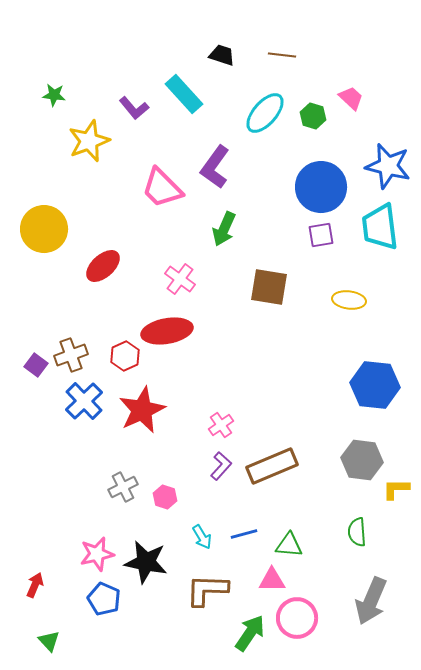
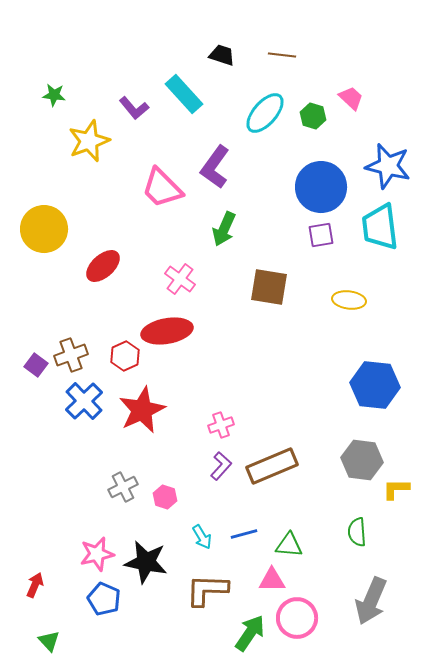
pink cross at (221, 425): rotated 15 degrees clockwise
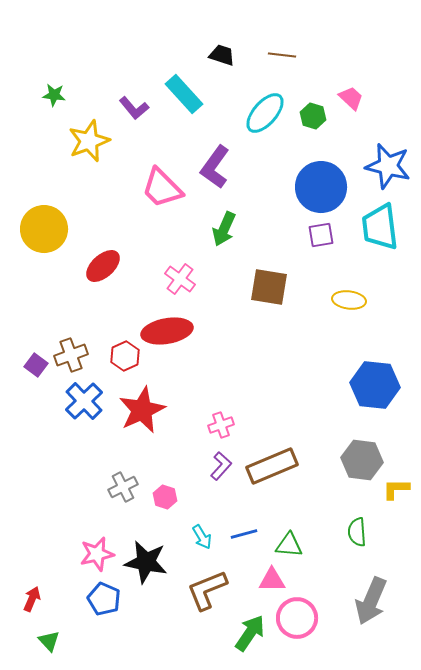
red arrow at (35, 585): moved 3 px left, 14 px down
brown L-shape at (207, 590): rotated 24 degrees counterclockwise
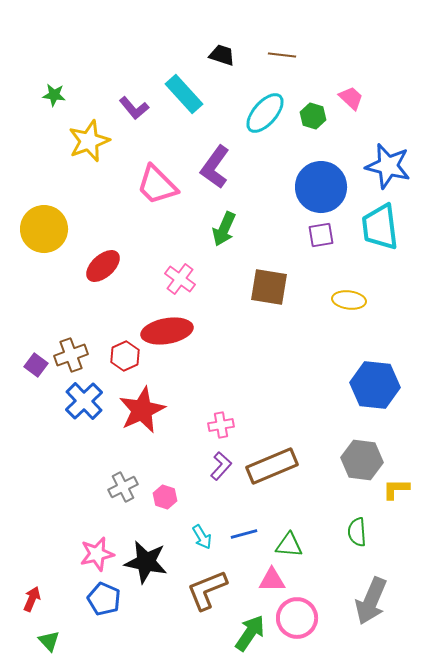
pink trapezoid at (162, 188): moved 5 px left, 3 px up
pink cross at (221, 425): rotated 10 degrees clockwise
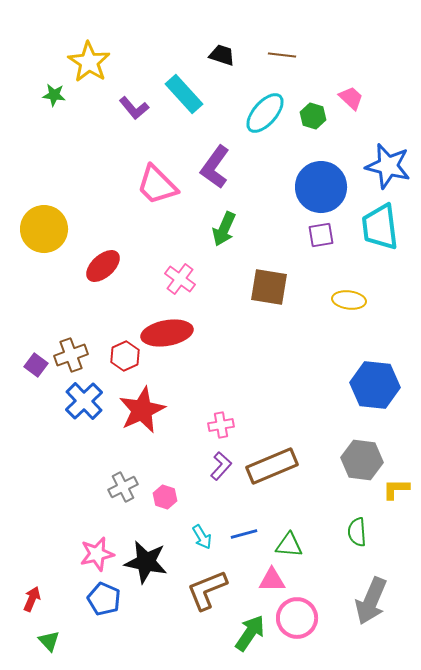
yellow star at (89, 141): moved 79 px up; rotated 18 degrees counterclockwise
red ellipse at (167, 331): moved 2 px down
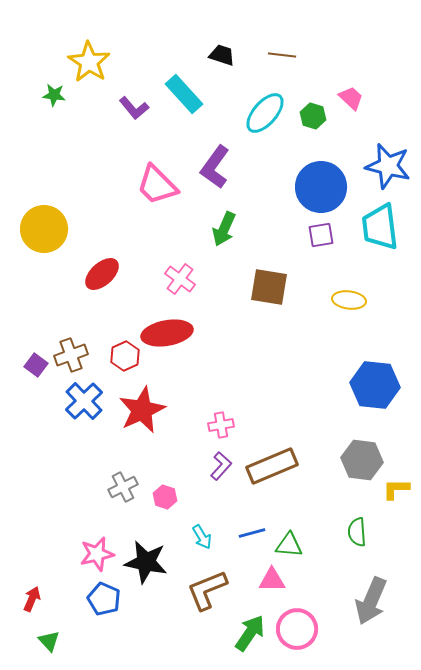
red ellipse at (103, 266): moved 1 px left, 8 px down
blue line at (244, 534): moved 8 px right, 1 px up
pink circle at (297, 618): moved 11 px down
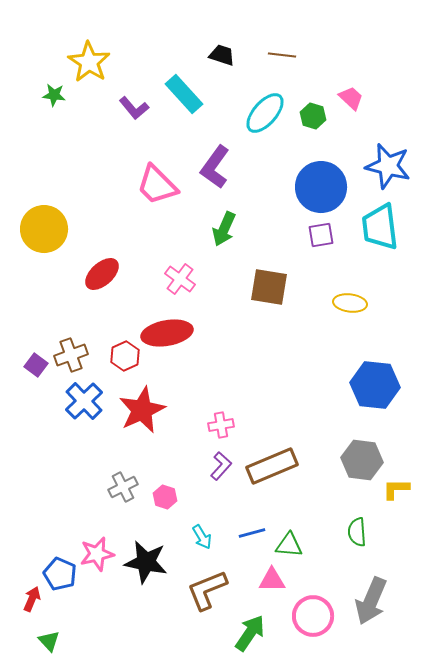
yellow ellipse at (349, 300): moved 1 px right, 3 px down
blue pentagon at (104, 599): moved 44 px left, 25 px up
pink circle at (297, 629): moved 16 px right, 13 px up
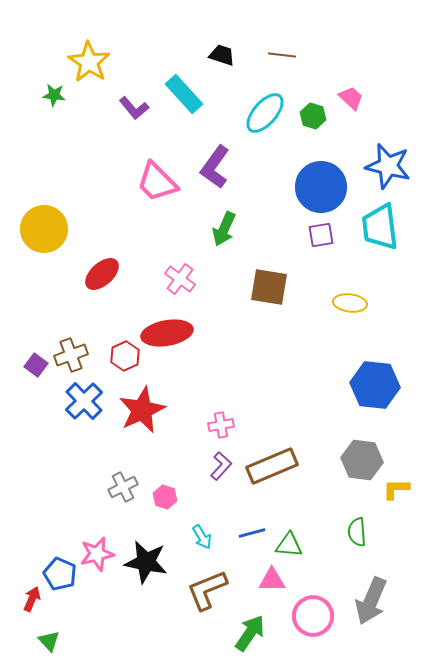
pink trapezoid at (157, 185): moved 3 px up
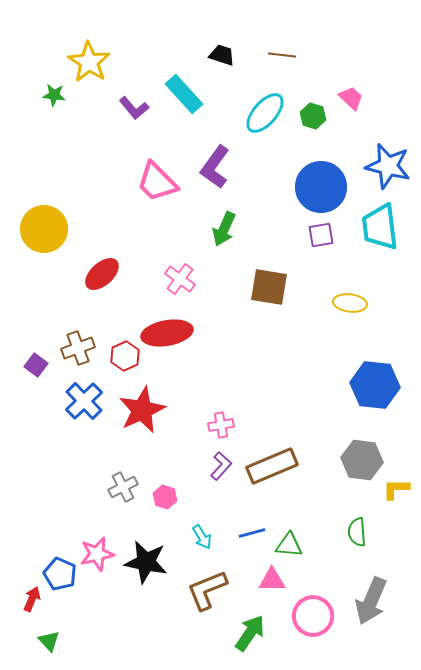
brown cross at (71, 355): moved 7 px right, 7 px up
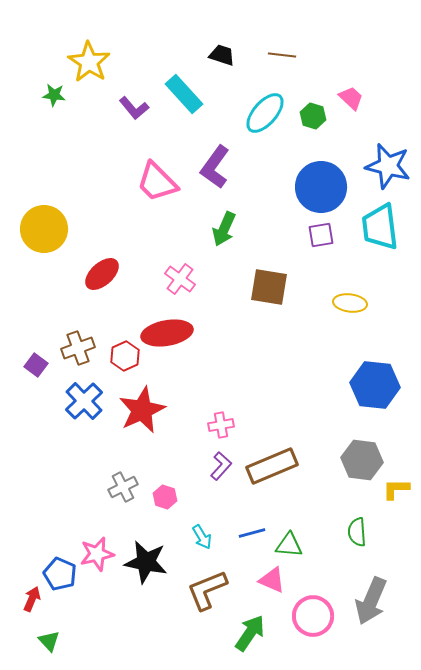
pink triangle at (272, 580): rotated 24 degrees clockwise
